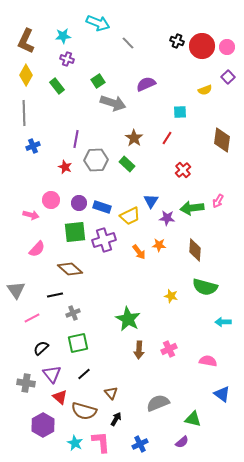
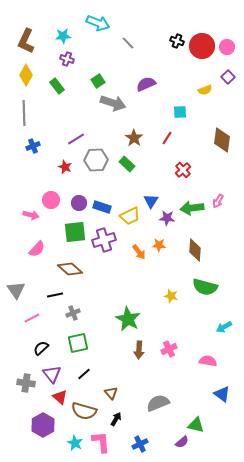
purple line at (76, 139): rotated 48 degrees clockwise
cyan arrow at (223, 322): moved 1 px right, 5 px down; rotated 28 degrees counterclockwise
green triangle at (193, 419): moved 3 px right, 6 px down
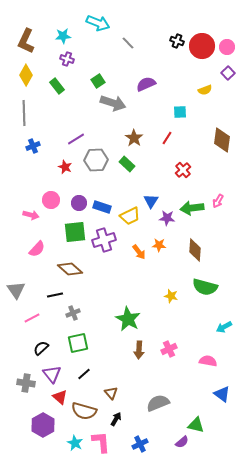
purple square at (228, 77): moved 4 px up
